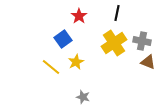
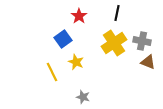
yellow star: rotated 21 degrees counterclockwise
yellow line: moved 1 px right, 5 px down; rotated 24 degrees clockwise
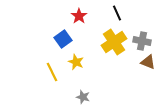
black line: rotated 35 degrees counterclockwise
yellow cross: moved 1 px up
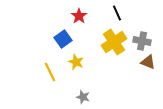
yellow line: moved 2 px left
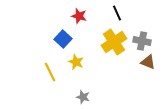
red star: rotated 21 degrees counterclockwise
blue square: rotated 12 degrees counterclockwise
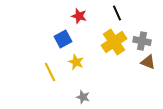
blue square: rotated 18 degrees clockwise
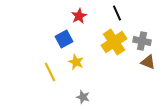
red star: rotated 28 degrees clockwise
blue square: moved 1 px right
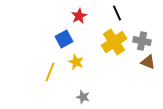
yellow line: rotated 48 degrees clockwise
